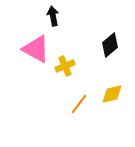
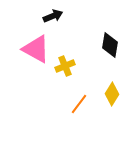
black arrow: rotated 78 degrees clockwise
black diamond: rotated 40 degrees counterclockwise
yellow diamond: rotated 45 degrees counterclockwise
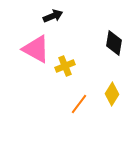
black diamond: moved 4 px right, 2 px up
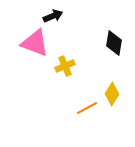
pink triangle: moved 1 px left, 6 px up; rotated 8 degrees counterclockwise
orange line: moved 8 px right, 4 px down; rotated 25 degrees clockwise
